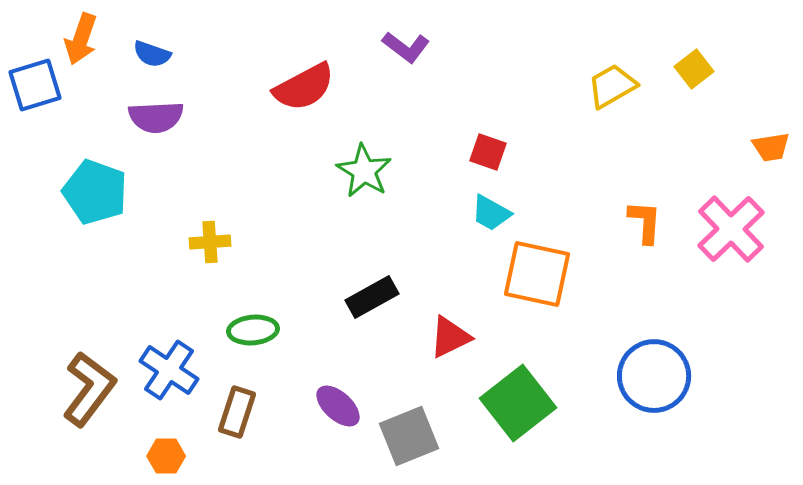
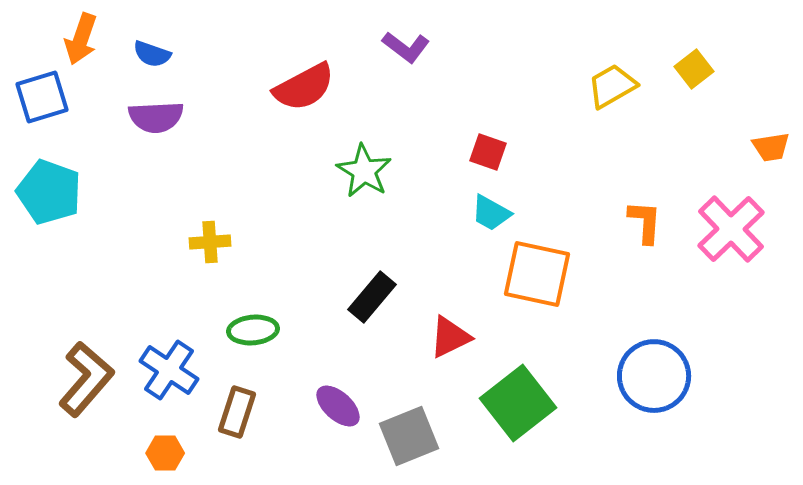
blue square: moved 7 px right, 12 px down
cyan pentagon: moved 46 px left
black rectangle: rotated 21 degrees counterclockwise
brown L-shape: moved 3 px left, 10 px up; rotated 4 degrees clockwise
orange hexagon: moved 1 px left, 3 px up
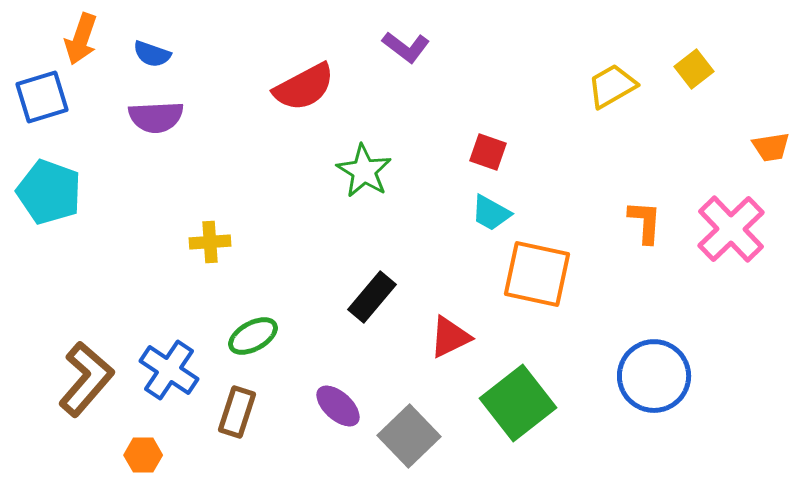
green ellipse: moved 6 px down; rotated 24 degrees counterclockwise
gray square: rotated 22 degrees counterclockwise
orange hexagon: moved 22 px left, 2 px down
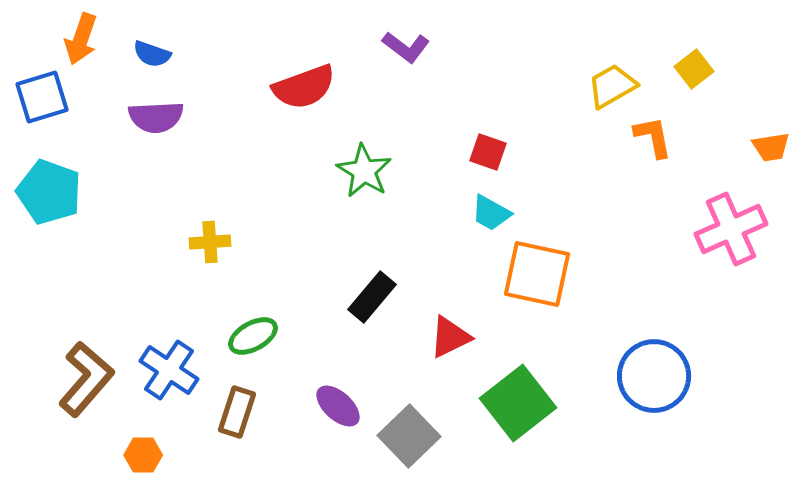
red semicircle: rotated 8 degrees clockwise
orange L-shape: moved 8 px right, 85 px up; rotated 15 degrees counterclockwise
pink cross: rotated 20 degrees clockwise
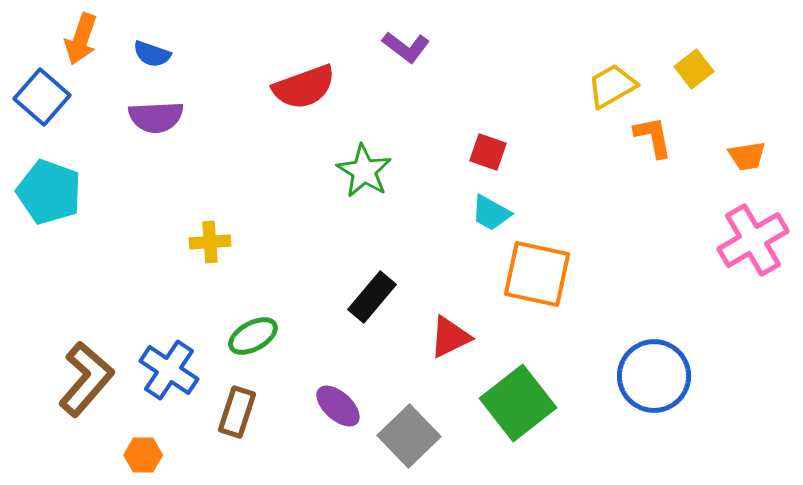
blue square: rotated 32 degrees counterclockwise
orange trapezoid: moved 24 px left, 9 px down
pink cross: moved 22 px right, 11 px down; rotated 6 degrees counterclockwise
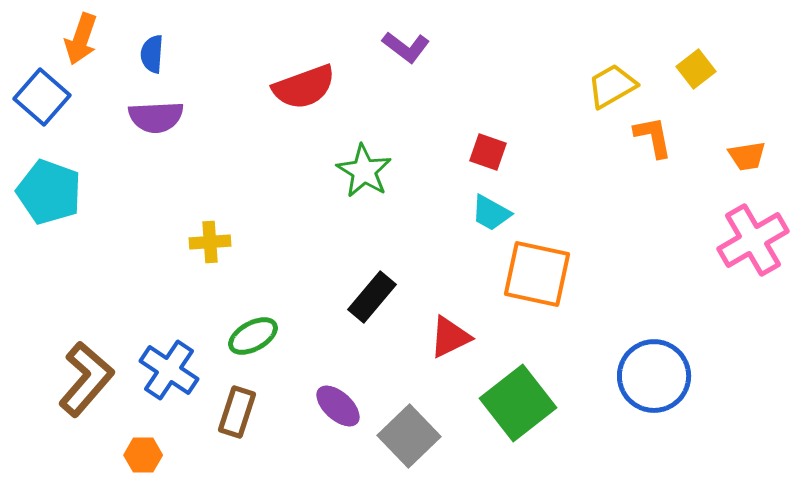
blue semicircle: rotated 75 degrees clockwise
yellow square: moved 2 px right
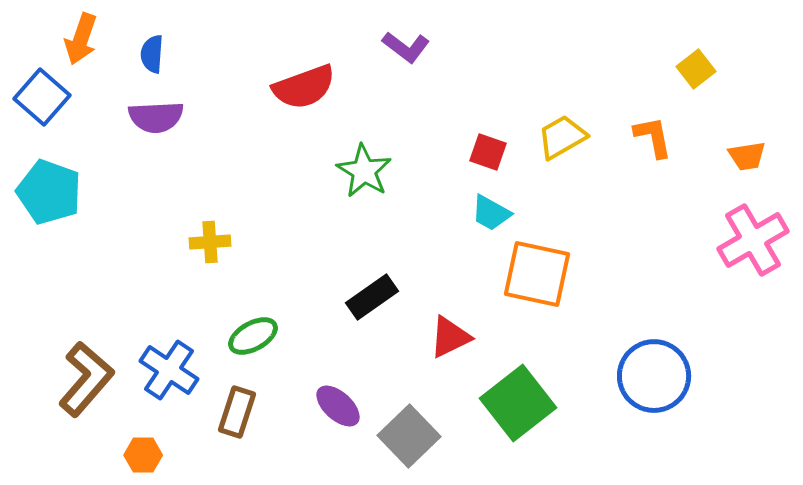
yellow trapezoid: moved 50 px left, 51 px down
black rectangle: rotated 15 degrees clockwise
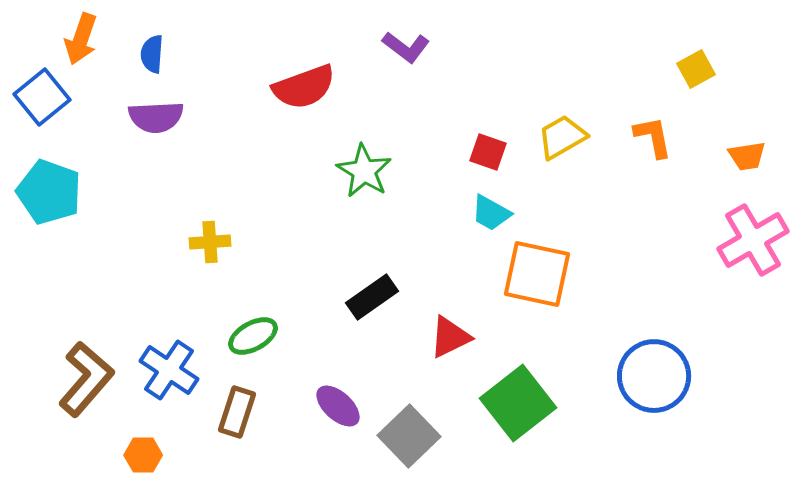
yellow square: rotated 9 degrees clockwise
blue square: rotated 10 degrees clockwise
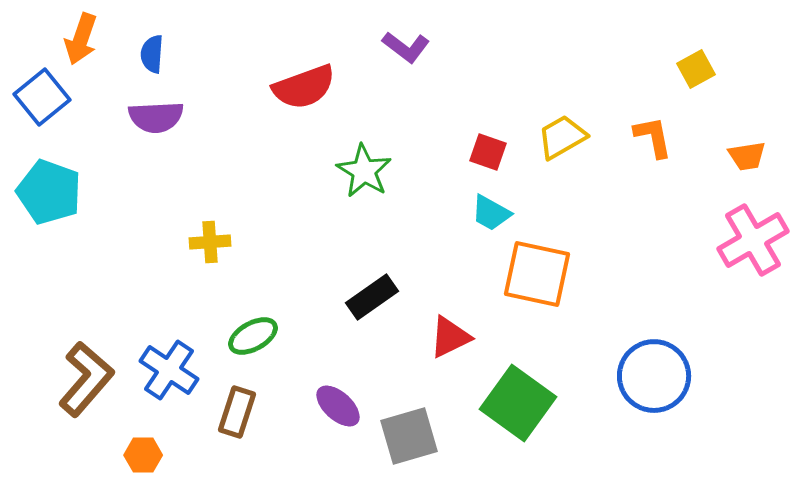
green square: rotated 16 degrees counterclockwise
gray square: rotated 28 degrees clockwise
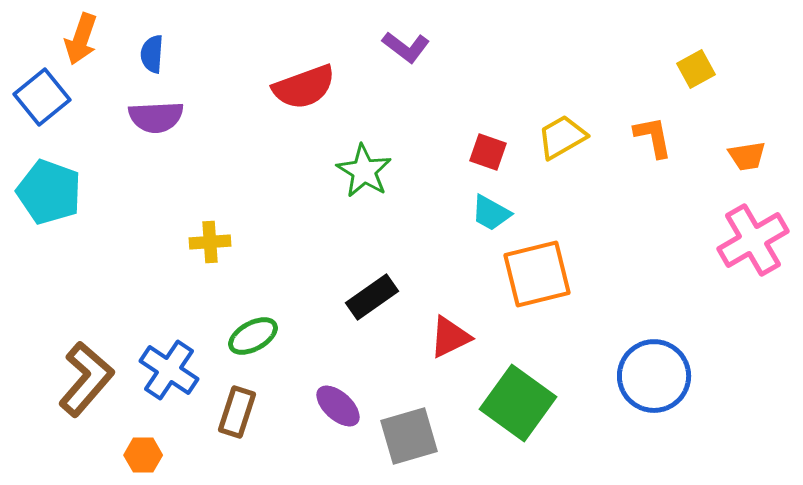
orange square: rotated 26 degrees counterclockwise
